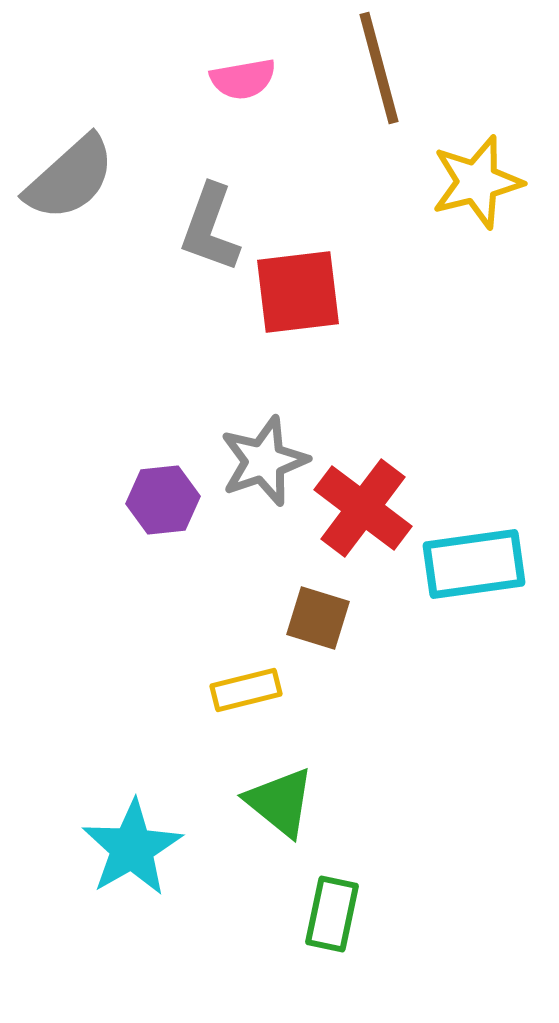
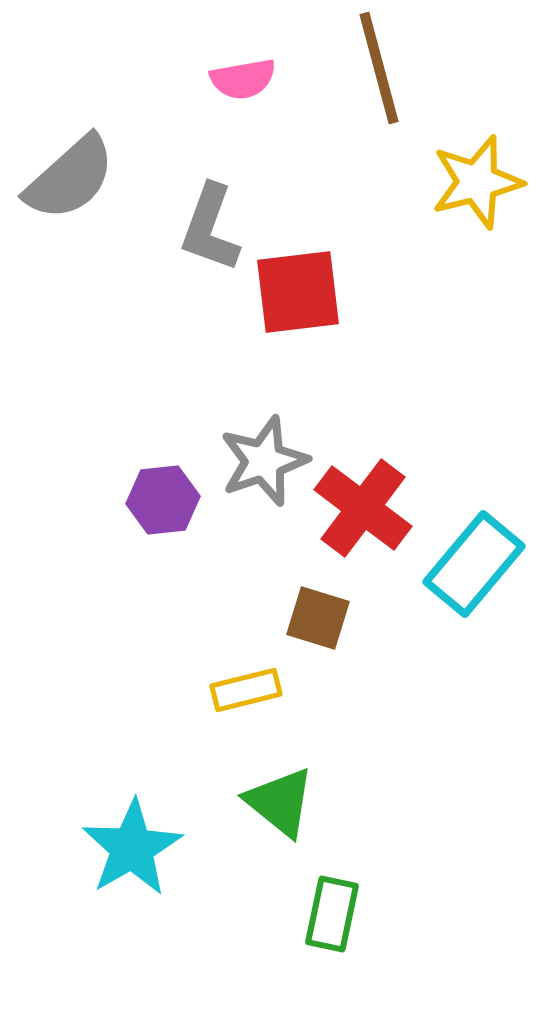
cyan rectangle: rotated 42 degrees counterclockwise
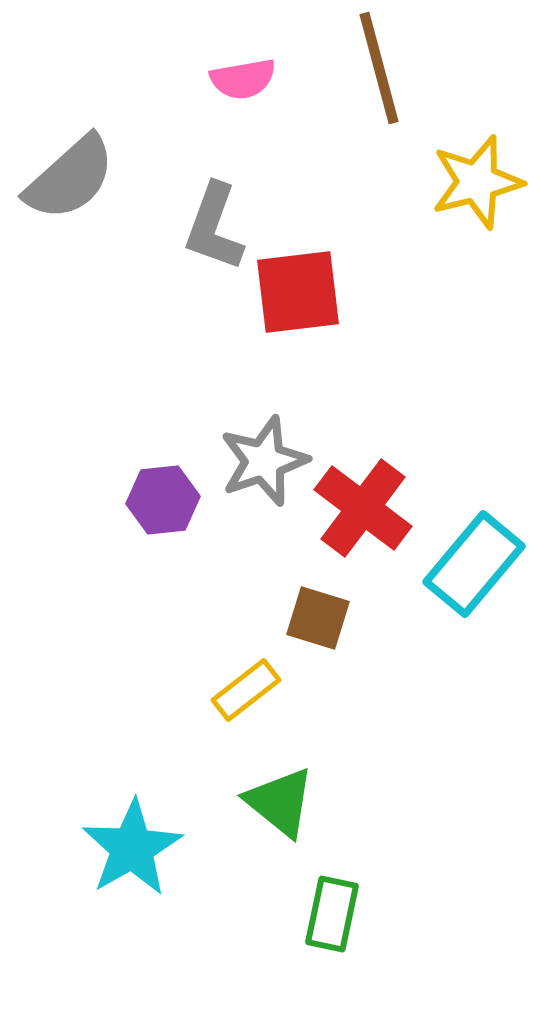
gray L-shape: moved 4 px right, 1 px up
yellow rectangle: rotated 24 degrees counterclockwise
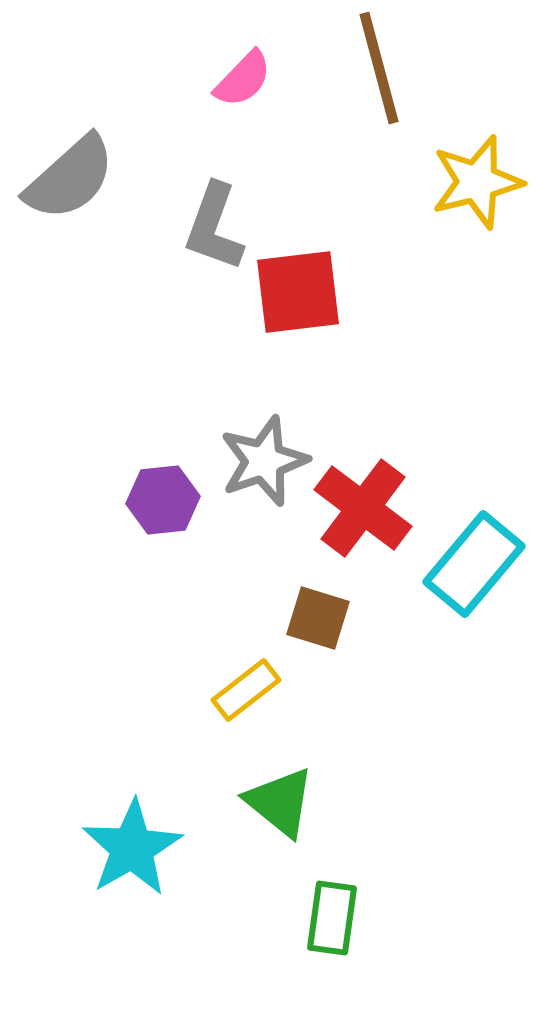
pink semicircle: rotated 36 degrees counterclockwise
green rectangle: moved 4 px down; rotated 4 degrees counterclockwise
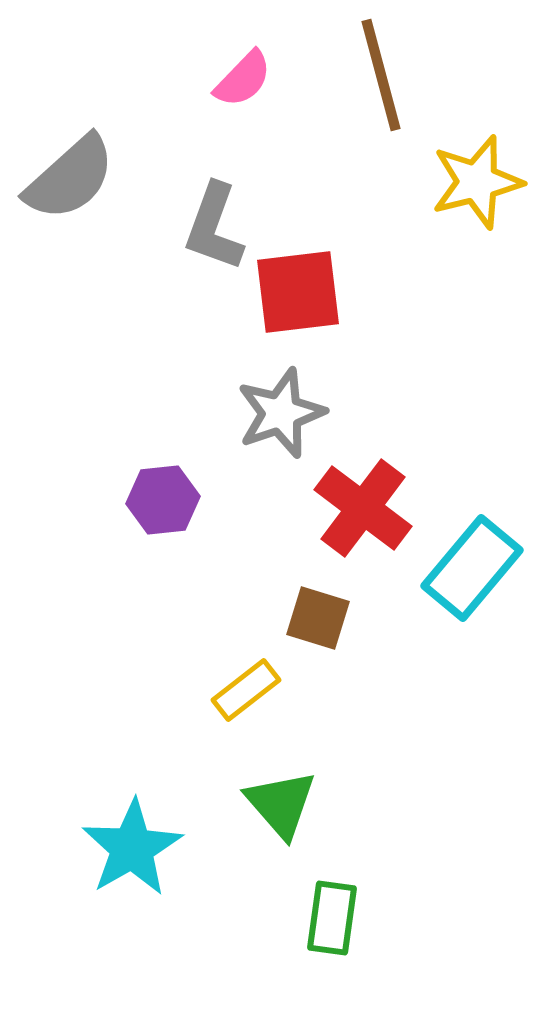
brown line: moved 2 px right, 7 px down
gray star: moved 17 px right, 48 px up
cyan rectangle: moved 2 px left, 4 px down
green triangle: moved 1 px right, 2 px down; rotated 10 degrees clockwise
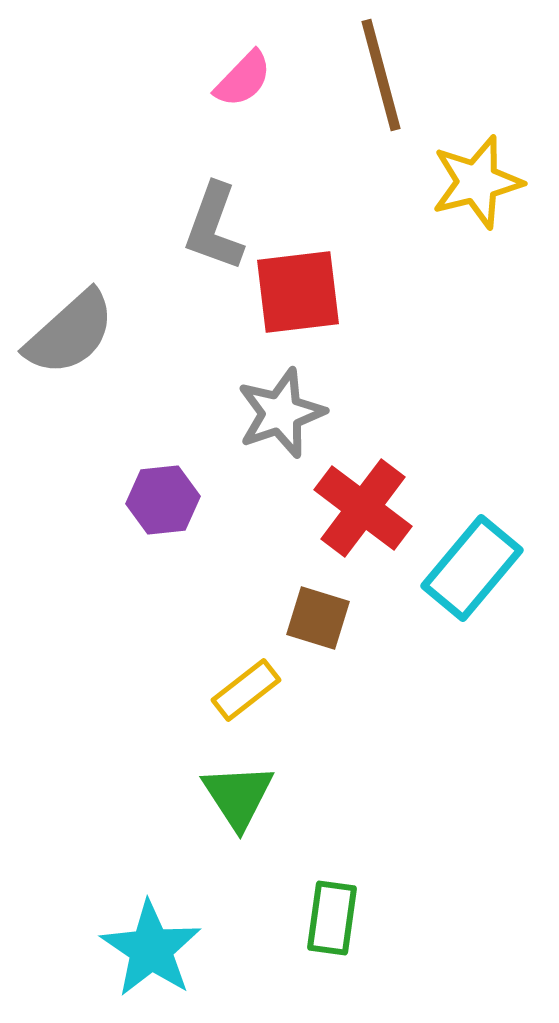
gray semicircle: moved 155 px down
green triangle: moved 43 px left, 8 px up; rotated 8 degrees clockwise
cyan star: moved 19 px right, 101 px down; rotated 8 degrees counterclockwise
